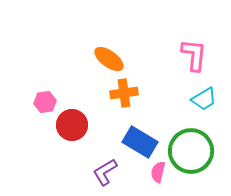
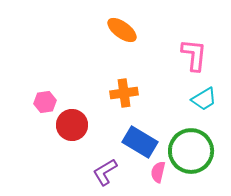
orange ellipse: moved 13 px right, 29 px up
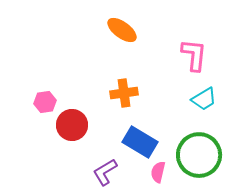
green circle: moved 8 px right, 4 px down
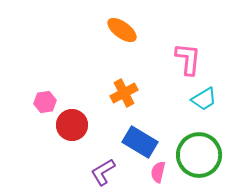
pink L-shape: moved 6 px left, 4 px down
orange cross: rotated 20 degrees counterclockwise
purple L-shape: moved 2 px left
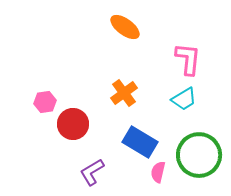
orange ellipse: moved 3 px right, 3 px up
orange cross: rotated 8 degrees counterclockwise
cyan trapezoid: moved 20 px left
red circle: moved 1 px right, 1 px up
purple L-shape: moved 11 px left
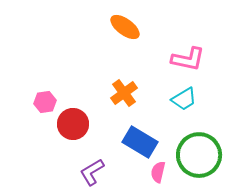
pink L-shape: rotated 96 degrees clockwise
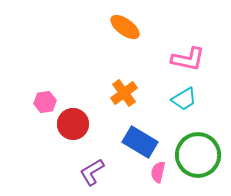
green circle: moved 1 px left
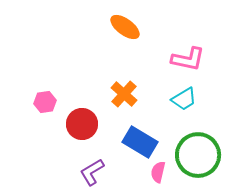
orange cross: moved 1 px down; rotated 12 degrees counterclockwise
red circle: moved 9 px right
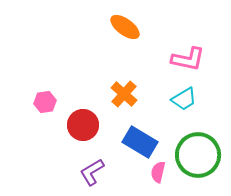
red circle: moved 1 px right, 1 px down
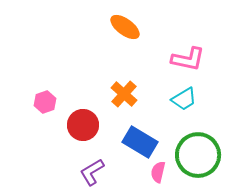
pink hexagon: rotated 10 degrees counterclockwise
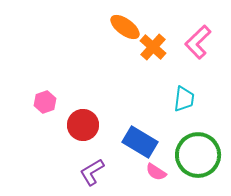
pink L-shape: moved 10 px right, 17 px up; rotated 124 degrees clockwise
orange cross: moved 29 px right, 47 px up
cyan trapezoid: rotated 52 degrees counterclockwise
pink semicircle: moved 2 px left; rotated 70 degrees counterclockwise
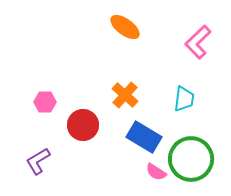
orange cross: moved 28 px left, 48 px down
pink hexagon: rotated 20 degrees clockwise
blue rectangle: moved 4 px right, 5 px up
green circle: moved 7 px left, 4 px down
purple L-shape: moved 54 px left, 11 px up
